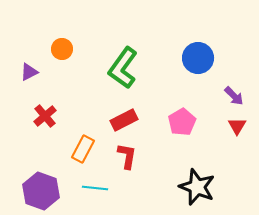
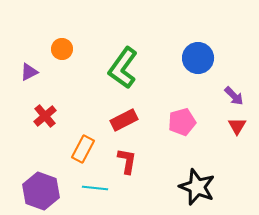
pink pentagon: rotated 16 degrees clockwise
red L-shape: moved 5 px down
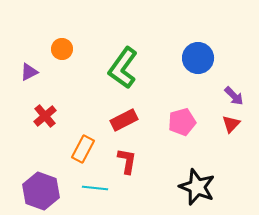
red triangle: moved 6 px left, 2 px up; rotated 12 degrees clockwise
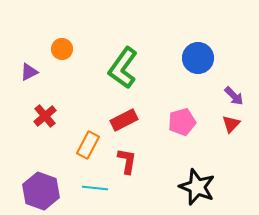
orange rectangle: moved 5 px right, 4 px up
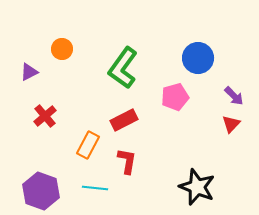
pink pentagon: moved 7 px left, 25 px up
